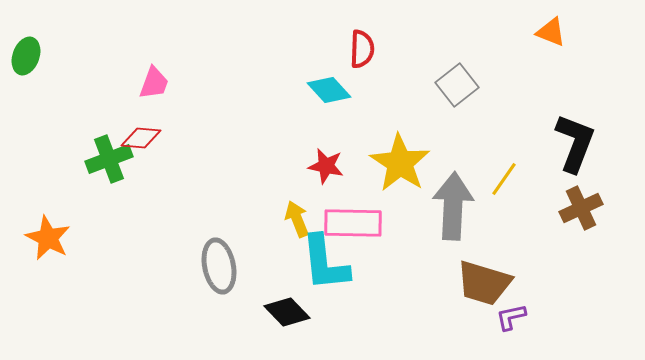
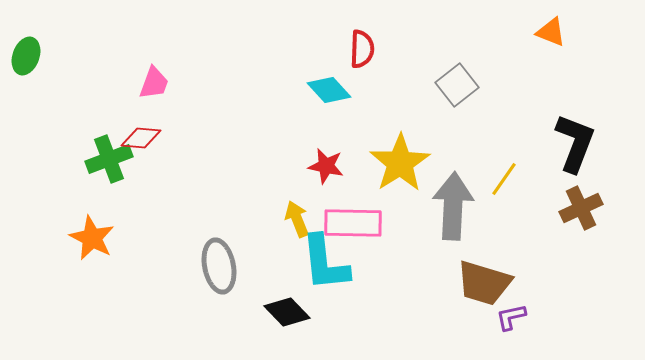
yellow star: rotated 6 degrees clockwise
orange star: moved 44 px right
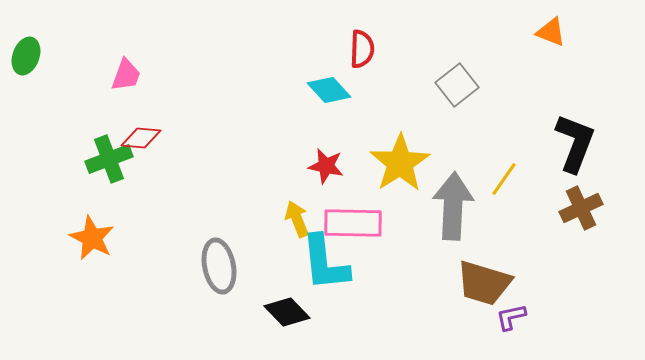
pink trapezoid: moved 28 px left, 8 px up
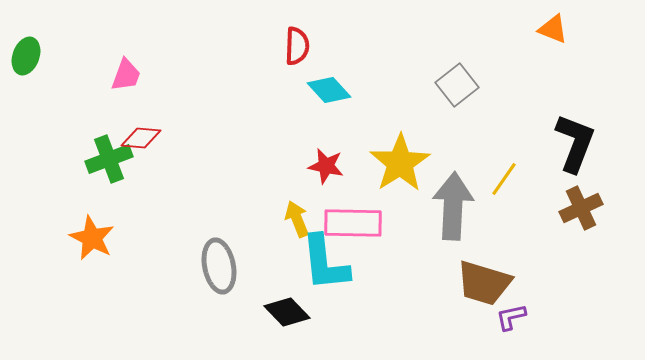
orange triangle: moved 2 px right, 3 px up
red semicircle: moved 65 px left, 3 px up
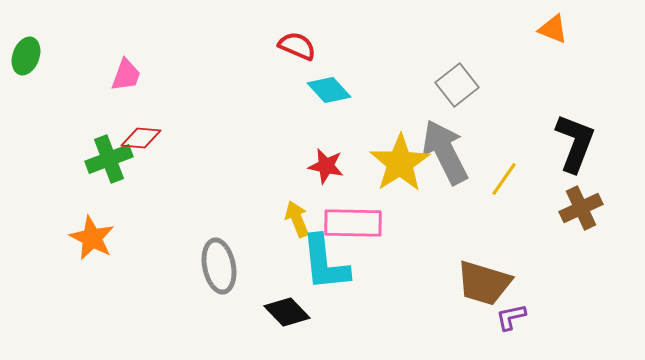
red semicircle: rotated 69 degrees counterclockwise
gray arrow: moved 8 px left, 54 px up; rotated 30 degrees counterclockwise
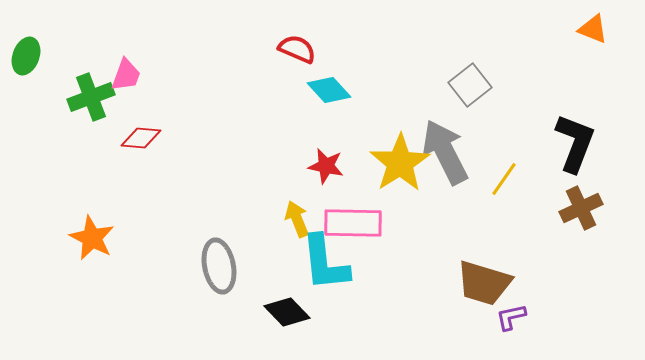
orange triangle: moved 40 px right
red semicircle: moved 3 px down
gray square: moved 13 px right
green cross: moved 18 px left, 62 px up
